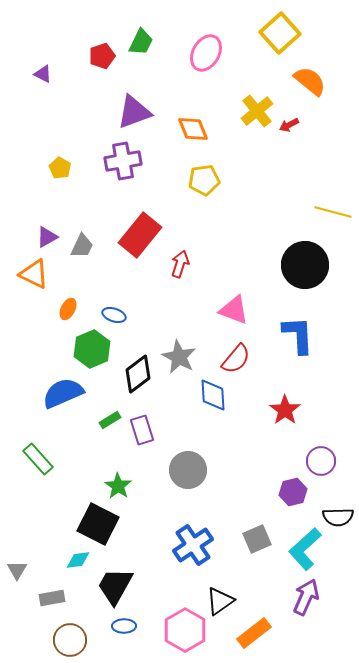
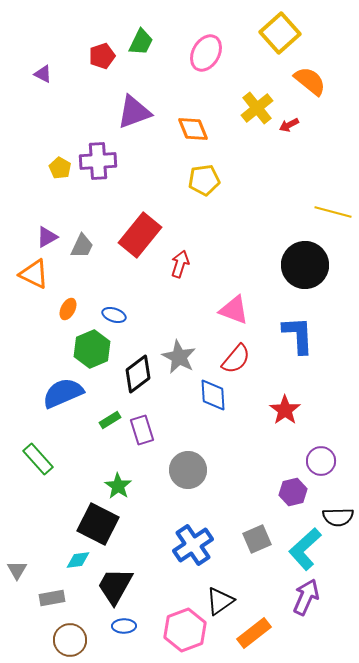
yellow cross at (257, 111): moved 3 px up
purple cross at (123, 161): moved 25 px left; rotated 6 degrees clockwise
pink hexagon at (185, 630): rotated 9 degrees clockwise
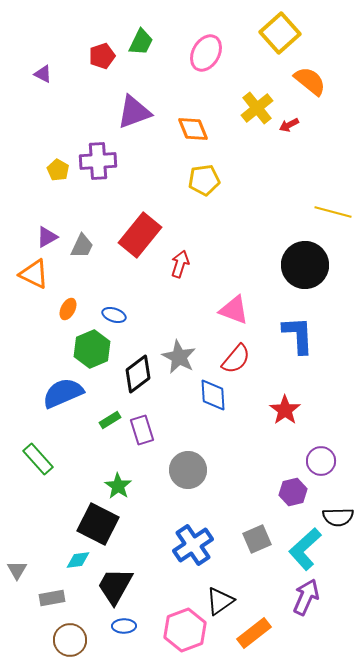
yellow pentagon at (60, 168): moved 2 px left, 2 px down
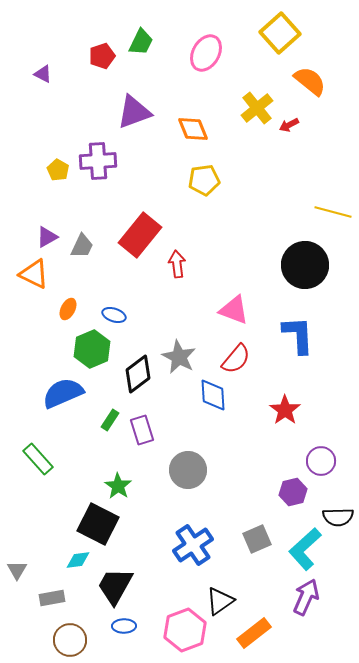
red arrow at (180, 264): moved 3 px left; rotated 24 degrees counterclockwise
green rectangle at (110, 420): rotated 25 degrees counterclockwise
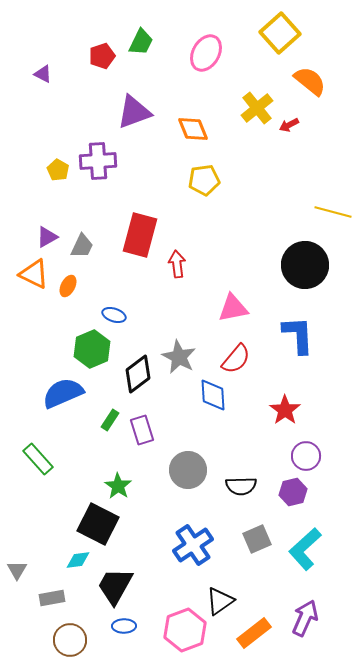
red rectangle at (140, 235): rotated 24 degrees counterclockwise
orange ellipse at (68, 309): moved 23 px up
pink triangle at (234, 310): moved 1 px left, 2 px up; rotated 32 degrees counterclockwise
purple circle at (321, 461): moved 15 px left, 5 px up
black semicircle at (338, 517): moved 97 px left, 31 px up
purple arrow at (306, 597): moved 1 px left, 21 px down
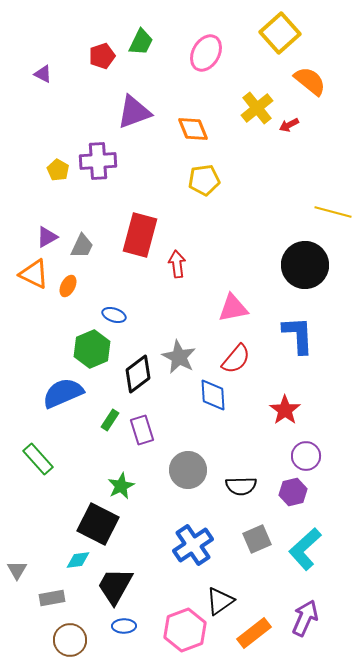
green star at (118, 486): moved 3 px right; rotated 12 degrees clockwise
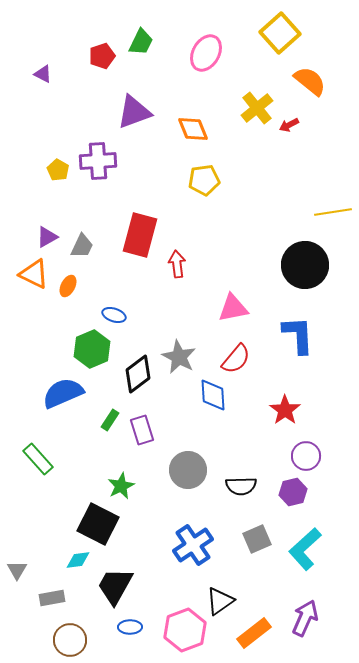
yellow line at (333, 212): rotated 24 degrees counterclockwise
blue ellipse at (124, 626): moved 6 px right, 1 px down
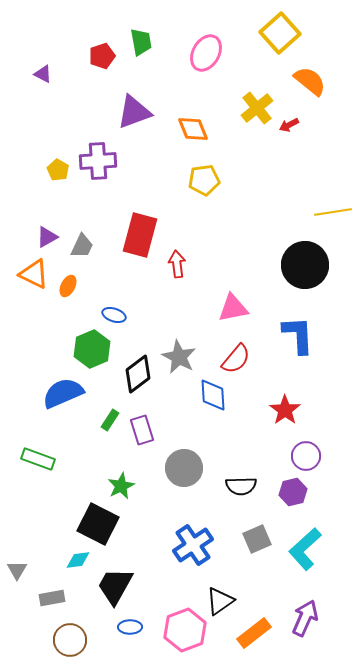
green trapezoid at (141, 42): rotated 36 degrees counterclockwise
green rectangle at (38, 459): rotated 28 degrees counterclockwise
gray circle at (188, 470): moved 4 px left, 2 px up
